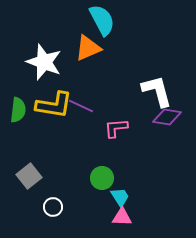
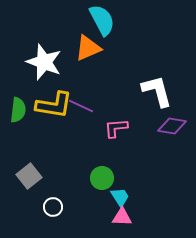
purple diamond: moved 5 px right, 9 px down
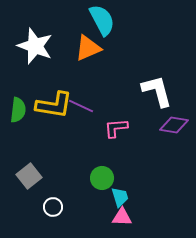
white star: moved 9 px left, 16 px up
purple diamond: moved 2 px right, 1 px up
cyan trapezoid: rotated 15 degrees clockwise
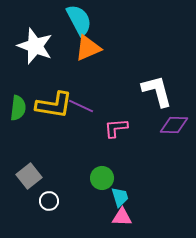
cyan semicircle: moved 23 px left
green semicircle: moved 2 px up
purple diamond: rotated 8 degrees counterclockwise
white circle: moved 4 px left, 6 px up
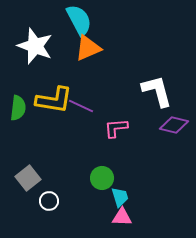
yellow L-shape: moved 5 px up
purple diamond: rotated 12 degrees clockwise
gray square: moved 1 px left, 2 px down
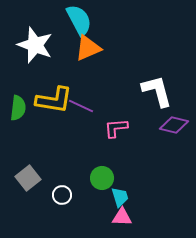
white star: moved 1 px up
white circle: moved 13 px right, 6 px up
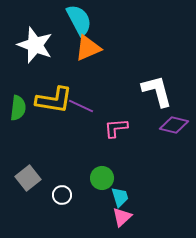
pink triangle: rotated 45 degrees counterclockwise
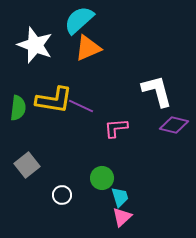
cyan semicircle: rotated 104 degrees counterclockwise
gray square: moved 1 px left, 13 px up
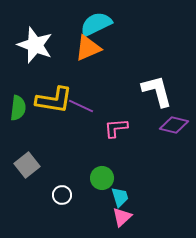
cyan semicircle: moved 17 px right, 4 px down; rotated 16 degrees clockwise
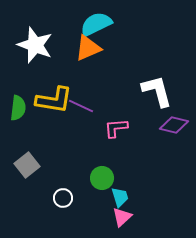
white circle: moved 1 px right, 3 px down
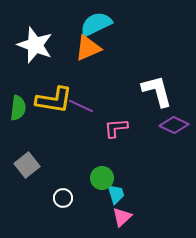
purple diamond: rotated 12 degrees clockwise
cyan trapezoid: moved 4 px left, 3 px up
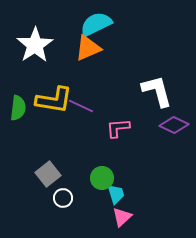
white star: rotated 18 degrees clockwise
pink L-shape: moved 2 px right
gray square: moved 21 px right, 9 px down
